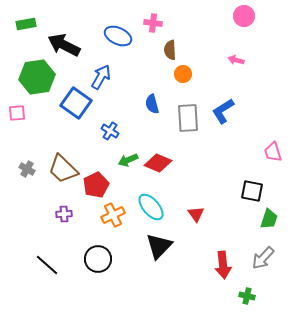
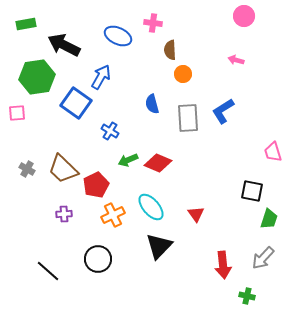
black line: moved 1 px right, 6 px down
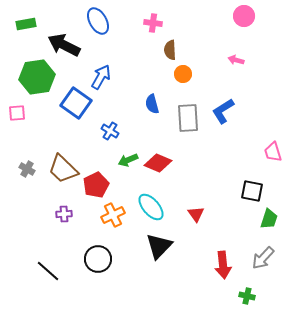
blue ellipse: moved 20 px left, 15 px up; rotated 36 degrees clockwise
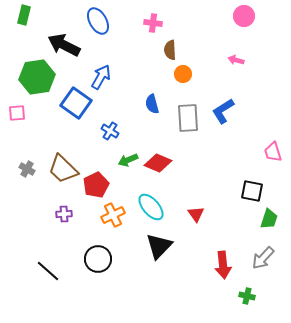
green rectangle: moved 2 px left, 9 px up; rotated 66 degrees counterclockwise
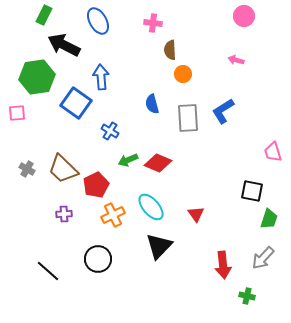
green rectangle: moved 20 px right; rotated 12 degrees clockwise
blue arrow: rotated 35 degrees counterclockwise
